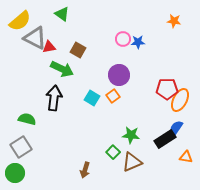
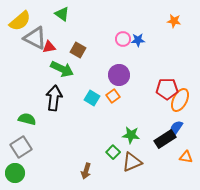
blue star: moved 2 px up
brown arrow: moved 1 px right, 1 px down
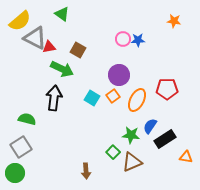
orange ellipse: moved 43 px left
blue semicircle: moved 26 px left, 2 px up
brown arrow: rotated 21 degrees counterclockwise
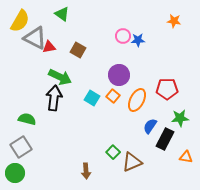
yellow semicircle: rotated 20 degrees counterclockwise
pink circle: moved 3 px up
green arrow: moved 2 px left, 8 px down
orange square: rotated 16 degrees counterclockwise
green star: moved 49 px right, 17 px up; rotated 12 degrees counterclockwise
black rectangle: rotated 30 degrees counterclockwise
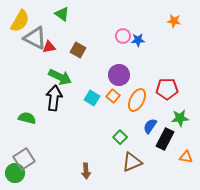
green semicircle: moved 1 px up
gray square: moved 3 px right, 12 px down
green square: moved 7 px right, 15 px up
